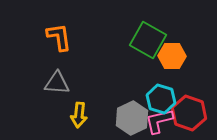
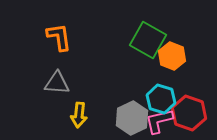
orange hexagon: rotated 20 degrees clockwise
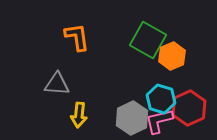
orange L-shape: moved 18 px right
orange hexagon: rotated 16 degrees clockwise
gray triangle: moved 1 px down
red hexagon: moved 5 px up; rotated 16 degrees clockwise
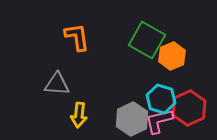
green square: moved 1 px left
gray hexagon: moved 1 px down
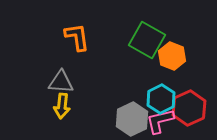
orange hexagon: rotated 16 degrees counterclockwise
gray triangle: moved 4 px right, 2 px up
cyan hexagon: rotated 16 degrees clockwise
yellow arrow: moved 17 px left, 9 px up
pink L-shape: moved 1 px right
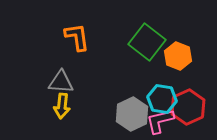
green square: moved 2 px down; rotated 9 degrees clockwise
orange hexagon: moved 6 px right
cyan hexagon: moved 1 px right; rotated 24 degrees counterclockwise
red hexagon: moved 1 px left, 1 px up
gray hexagon: moved 5 px up
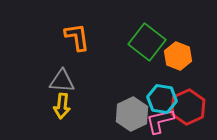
gray triangle: moved 1 px right, 1 px up
